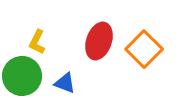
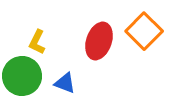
orange square: moved 18 px up
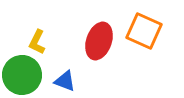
orange square: rotated 21 degrees counterclockwise
green circle: moved 1 px up
blue triangle: moved 2 px up
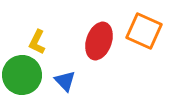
blue triangle: rotated 25 degrees clockwise
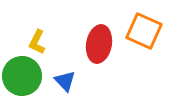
red ellipse: moved 3 px down; rotated 9 degrees counterclockwise
green circle: moved 1 px down
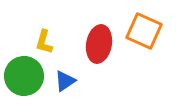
yellow L-shape: moved 7 px right; rotated 10 degrees counterclockwise
green circle: moved 2 px right
blue triangle: rotated 40 degrees clockwise
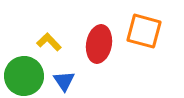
orange square: rotated 9 degrees counterclockwise
yellow L-shape: moved 5 px right; rotated 120 degrees clockwise
blue triangle: moved 1 px left; rotated 30 degrees counterclockwise
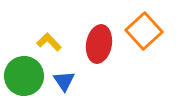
orange square: rotated 33 degrees clockwise
